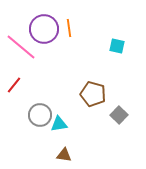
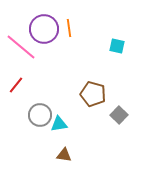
red line: moved 2 px right
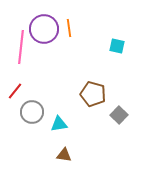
pink line: rotated 56 degrees clockwise
red line: moved 1 px left, 6 px down
gray circle: moved 8 px left, 3 px up
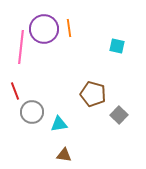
red line: rotated 60 degrees counterclockwise
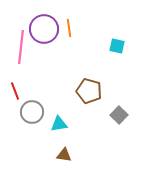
brown pentagon: moved 4 px left, 3 px up
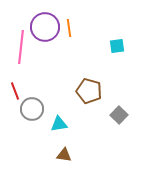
purple circle: moved 1 px right, 2 px up
cyan square: rotated 21 degrees counterclockwise
gray circle: moved 3 px up
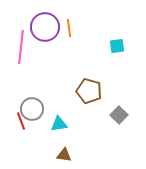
red line: moved 6 px right, 30 px down
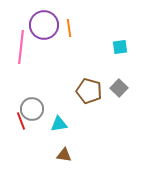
purple circle: moved 1 px left, 2 px up
cyan square: moved 3 px right, 1 px down
gray square: moved 27 px up
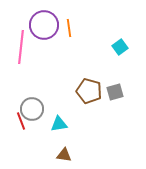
cyan square: rotated 28 degrees counterclockwise
gray square: moved 4 px left, 4 px down; rotated 30 degrees clockwise
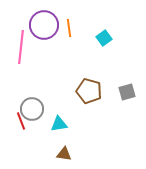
cyan square: moved 16 px left, 9 px up
gray square: moved 12 px right
brown triangle: moved 1 px up
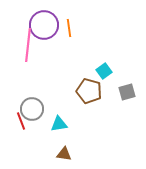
cyan square: moved 33 px down
pink line: moved 7 px right, 2 px up
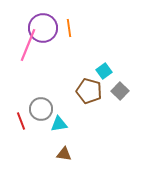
purple circle: moved 1 px left, 3 px down
pink line: rotated 16 degrees clockwise
gray square: moved 7 px left, 1 px up; rotated 30 degrees counterclockwise
gray circle: moved 9 px right
